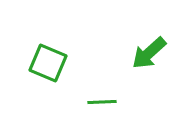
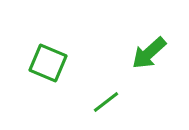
green line: moved 4 px right; rotated 36 degrees counterclockwise
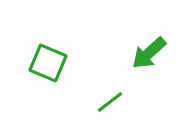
green line: moved 4 px right
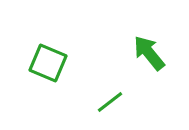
green arrow: rotated 93 degrees clockwise
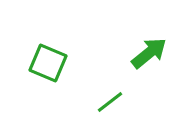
green arrow: rotated 90 degrees clockwise
